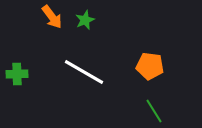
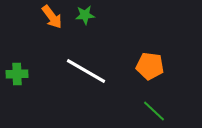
green star: moved 5 px up; rotated 18 degrees clockwise
white line: moved 2 px right, 1 px up
green line: rotated 15 degrees counterclockwise
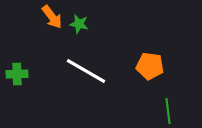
green star: moved 6 px left, 9 px down; rotated 18 degrees clockwise
green line: moved 14 px right; rotated 40 degrees clockwise
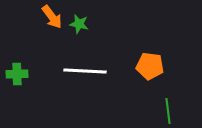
white line: moved 1 px left; rotated 27 degrees counterclockwise
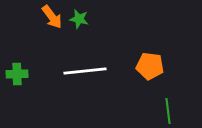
green star: moved 5 px up
white line: rotated 9 degrees counterclockwise
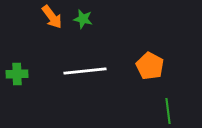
green star: moved 4 px right
orange pentagon: rotated 20 degrees clockwise
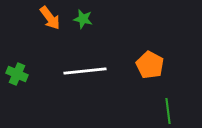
orange arrow: moved 2 px left, 1 px down
orange pentagon: moved 1 px up
green cross: rotated 25 degrees clockwise
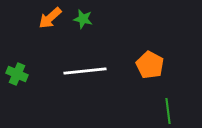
orange arrow: rotated 85 degrees clockwise
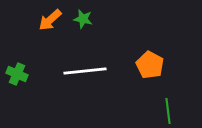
orange arrow: moved 2 px down
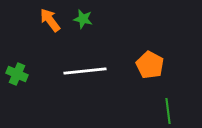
orange arrow: rotated 95 degrees clockwise
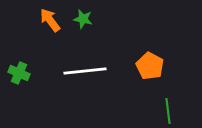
orange pentagon: moved 1 px down
green cross: moved 2 px right, 1 px up
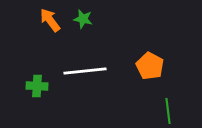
green cross: moved 18 px right, 13 px down; rotated 20 degrees counterclockwise
